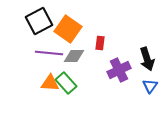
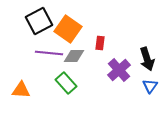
purple cross: rotated 15 degrees counterclockwise
orange triangle: moved 29 px left, 7 px down
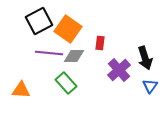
black arrow: moved 2 px left, 1 px up
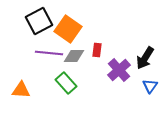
red rectangle: moved 3 px left, 7 px down
black arrow: rotated 50 degrees clockwise
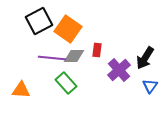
purple line: moved 3 px right, 5 px down
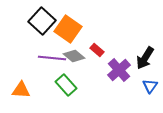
black square: moved 3 px right; rotated 20 degrees counterclockwise
red rectangle: rotated 56 degrees counterclockwise
gray diamond: rotated 40 degrees clockwise
green rectangle: moved 2 px down
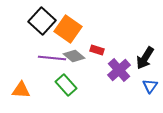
red rectangle: rotated 24 degrees counterclockwise
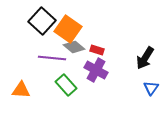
gray diamond: moved 9 px up
purple cross: moved 23 px left; rotated 20 degrees counterclockwise
blue triangle: moved 1 px right, 2 px down
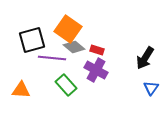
black square: moved 10 px left, 19 px down; rotated 32 degrees clockwise
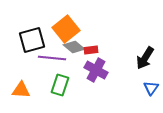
orange square: moved 2 px left; rotated 16 degrees clockwise
red rectangle: moved 6 px left; rotated 24 degrees counterclockwise
green rectangle: moved 6 px left; rotated 60 degrees clockwise
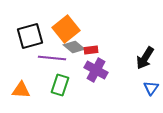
black square: moved 2 px left, 4 px up
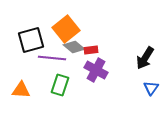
black square: moved 1 px right, 4 px down
